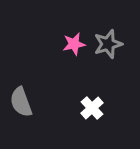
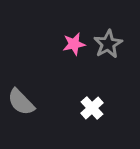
gray star: rotated 12 degrees counterclockwise
gray semicircle: rotated 24 degrees counterclockwise
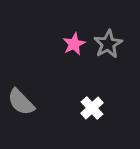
pink star: rotated 15 degrees counterclockwise
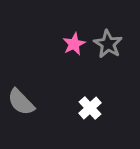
gray star: rotated 12 degrees counterclockwise
white cross: moved 2 px left
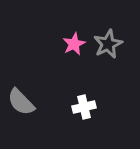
gray star: rotated 16 degrees clockwise
white cross: moved 6 px left, 1 px up; rotated 30 degrees clockwise
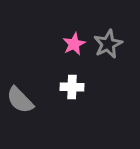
gray semicircle: moved 1 px left, 2 px up
white cross: moved 12 px left, 20 px up; rotated 15 degrees clockwise
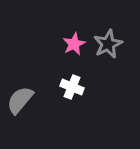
white cross: rotated 20 degrees clockwise
gray semicircle: rotated 84 degrees clockwise
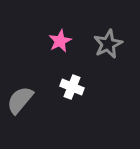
pink star: moved 14 px left, 3 px up
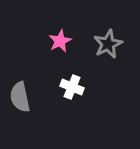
gray semicircle: moved 3 px up; rotated 52 degrees counterclockwise
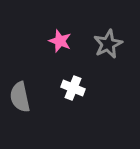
pink star: rotated 25 degrees counterclockwise
white cross: moved 1 px right, 1 px down
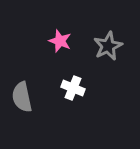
gray star: moved 2 px down
gray semicircle: moved 2 px right
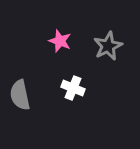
gray semicircle: moved 2 px left, 2 px up
